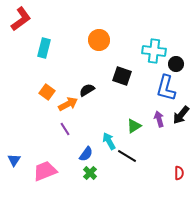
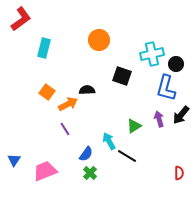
cyan cross: moved 2 px left, 3 px down; rotated 20 degrees counterclockwise
black semicircle: rotated 28 degrees clockwise
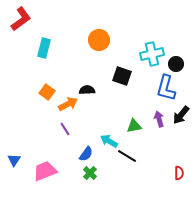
green triangle: rotated 21 degrees clockwise
cyan arrow: rotated 30 degrees counterclockwise
